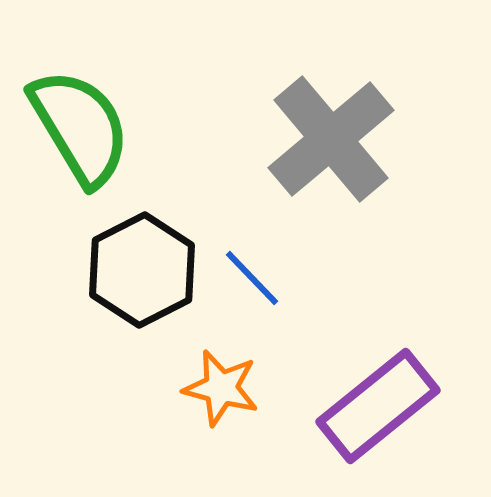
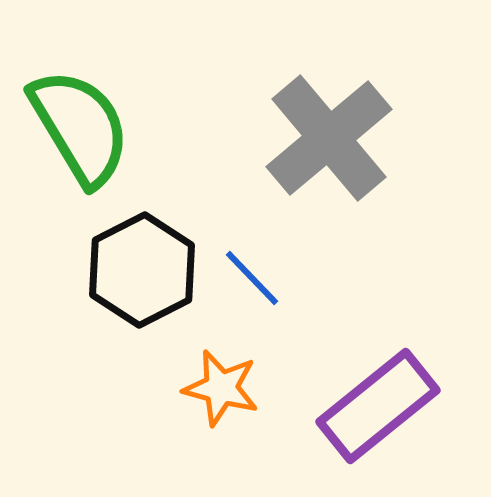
gray cross: moved 2 px left, 1 px up
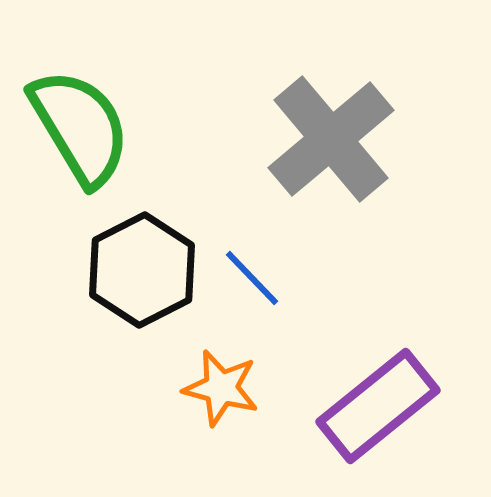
gray cross: moved 2 px right, 1 px down
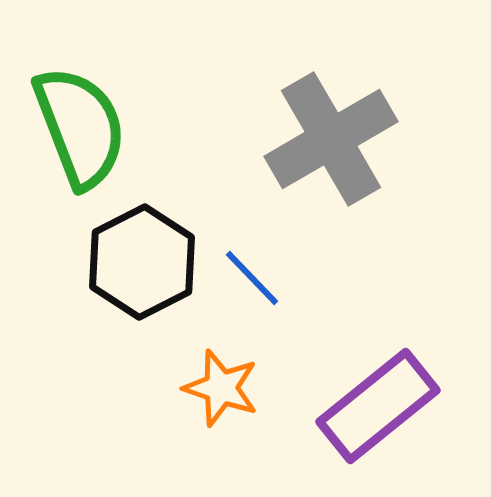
green semicircle: rotated 10 degrees clockwise
gray cross: rotated 10 degrees clockwise
black hexagon: moved 8 px up
orange star: rotated 4 degrees clockwise
